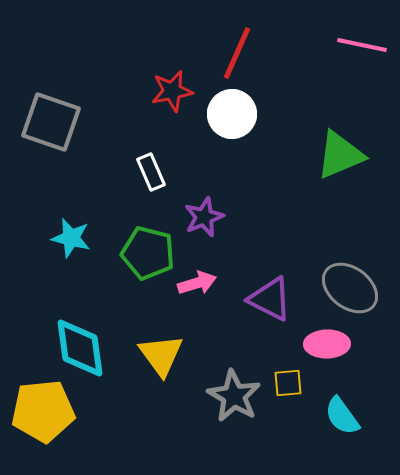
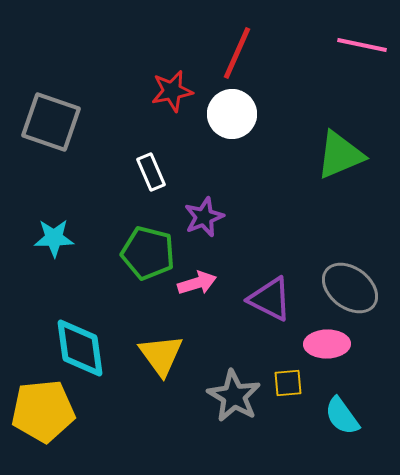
cyan star: moved 17 px left; rotated 15 degrees counterclockwise
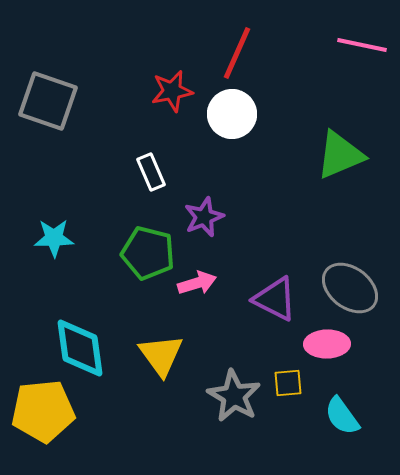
gray square: moved 3 px left, 21 px up
purple triangle: moved 5 px right
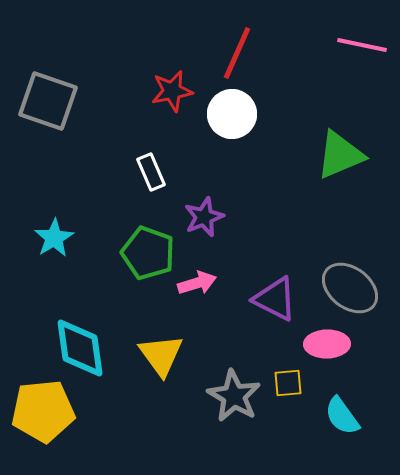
cyan star: rotated 30 degrees counterclockwise
green pentagon: rotated 6 degrees clockwise
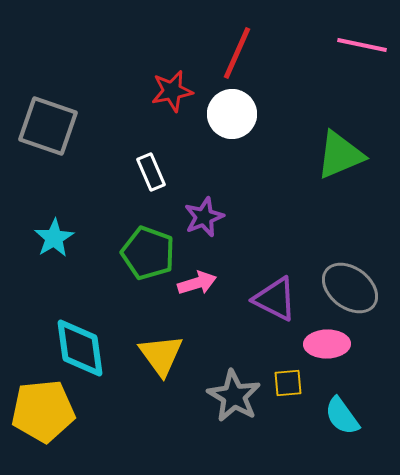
gray square: moved 25 px down
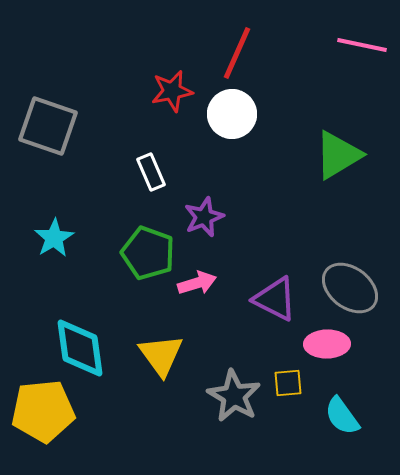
green triangle: moved 2 px left; rotated 8 degrees counterclockwise
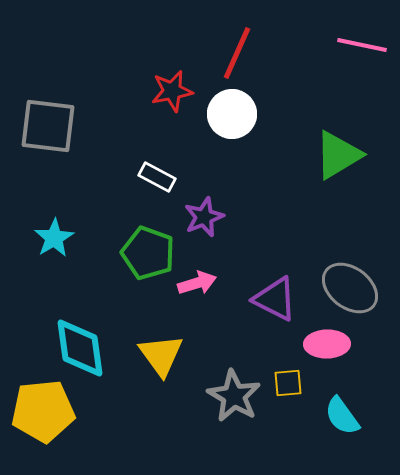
gray square: rotated 12 degrees counterclockwise
white rectangle: moved 6 px right, 5 px down; rotated 39 degrees counterclockwise
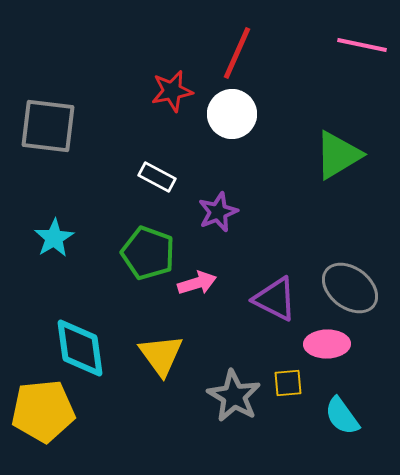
purple star: moved 14 px right, 5 px up
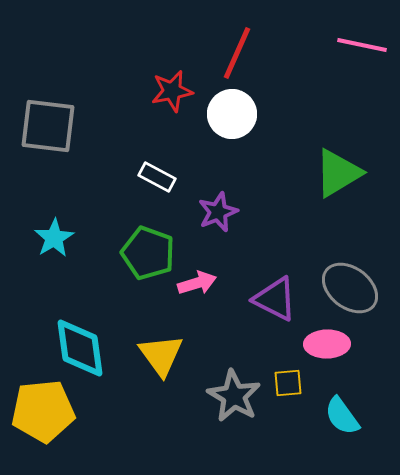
green triangle: moved 18 px down
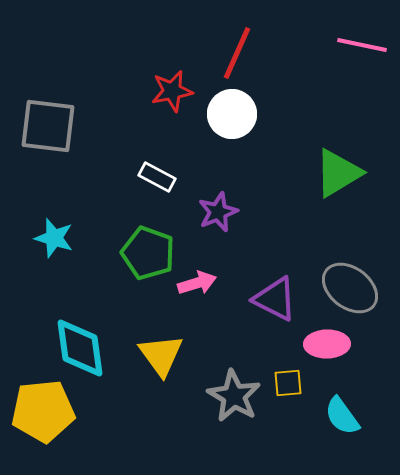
cyan star: rotated 24 degrees counterclockwise
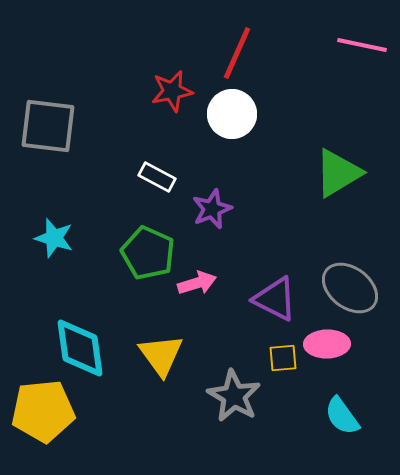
purple star: moved 6 px left, 3 px up
green pentagon: rotated 4 degrees clockwise
yellow square: moved 5 px left, 25 px up
